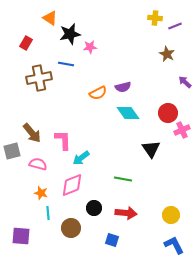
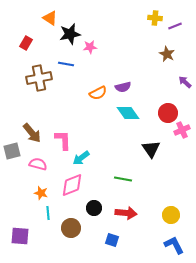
purple square: moved 1 px left
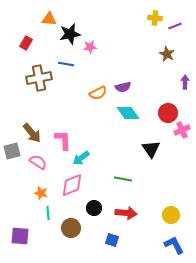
orange triangle: moved 1 px left, 1 px down; rotated 28 degrees counterclockwise
purple arrow: rotated 48 degrees clockwise
pink semicircle: moved 2 px up; rotated 18 degrees clockwise
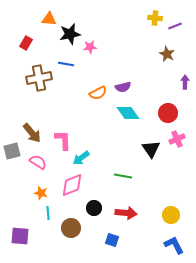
pink cross: moved 5 px left, 9 px down
green line: moved 3 px up
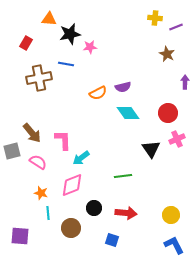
purple line: moved 1 px right, 1 px down
green line: rotated 18 degrees counterclockwise
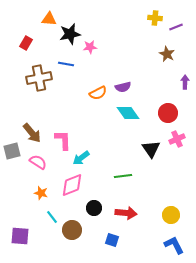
cyan line: moved 4 px right, 4 px down; rotated 32 degrees counterclockwise
brown circle: moved 1 px right, 2 px down
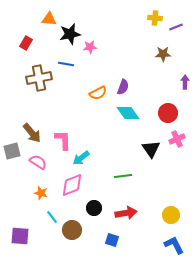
brown star: moved 4 px left; rotated 28 degrees counterclockwise
purple semicircle: rotated 56 degrees counterclockwise
red arrow: rotated 15 degrees counterclockwise
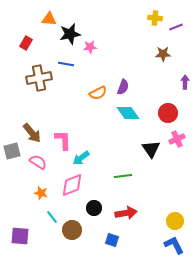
yellow circle: moved 4 px right, 6 px down
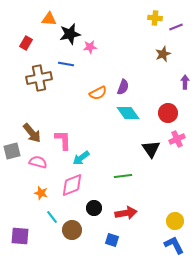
brown star: rotated 21 degrees counterclockwise
pink semicircle: rotated 18 degrees counterclockwise
